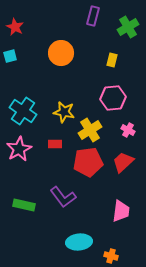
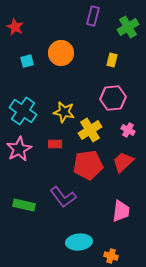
cyan square: moved 17 px right, 5 px down
red pentagon: moved 3 px down
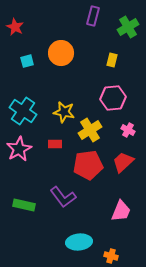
pink trapezoid: rotated 15 degrees clockwise
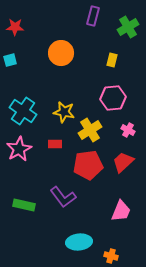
red star: rotated 24 degrees counterclockwise
cyan square: moved 17 px left, 1 px up
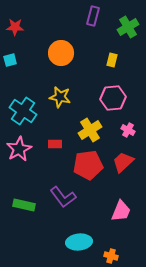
yellow star: moved 4 px left, 15 px up
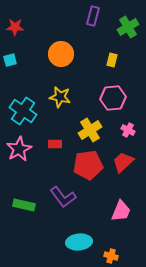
orange circle: moved 1 px down
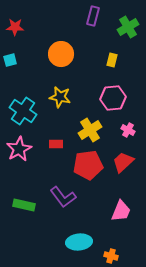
red rectangle: moved 1 px right
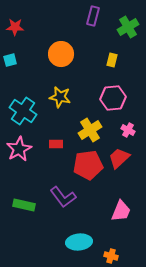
red trapezoid: moved 4 px left, 4 px up
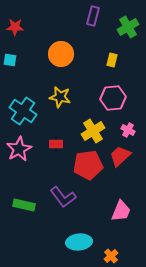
cyan square: rotated 24 degrees clockwise
yellow cross: moved 3 px right, 1 px down
red trapezoid: moved 1 px right, 2 px up
orange cross: rotated 32 degrees clockwise
